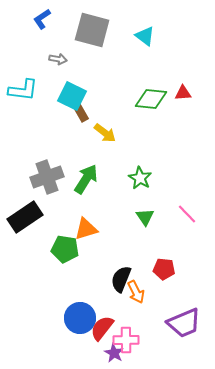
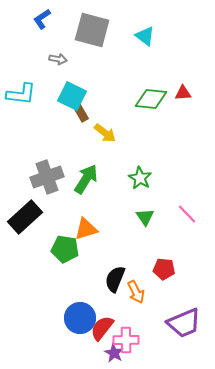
cyan L-shape: moved 2 px left, 4 px down
black rectangle: rotated 8 degrees counterclockwise
black semicircle: moved 6 px left
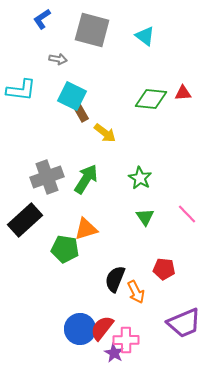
cyan L-shape: moved 4 px up
black rectangle: moved 3 px down
blue circle: moved 11 px down
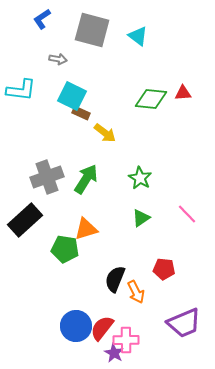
cyan triangle: moved 7 px left
brown rectangle: rotated 36 degrees counterclockwise
green triangle: moved 4 px left, 1 px down; rotated 30 degrees clockwise
blue circle: moved 4 px left, 3 px up
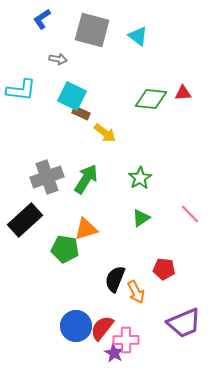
green star: rotated 10 degrees clockwise
pink line: moved 3 px right
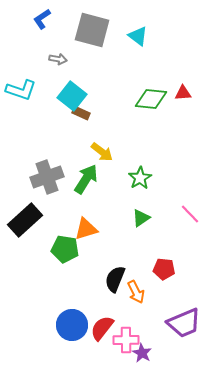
cyan L-shape: rotated 12 degrees clockwise
cyan square: rotated 12 degrees clockwise
yellow arrow: moved 3 px left, 19 px down
blue circle: moved 4 px left, 1 px up
purple star: moved 28 px right
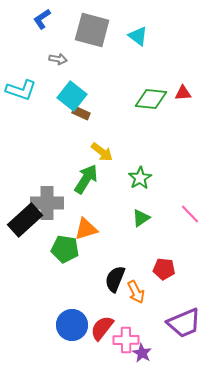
gray cross: moved 26 px down; rotated 20 degrees clockwise
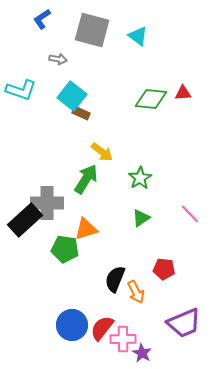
pink cross: moved 3 px left, 1 px up
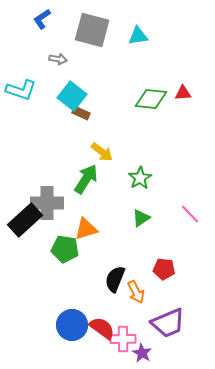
cyan triangle: rotated 45 degrees counterclockwise
purple trapezoid: moved 16 px left
red semicircle: rotated 88 degrees clockwise
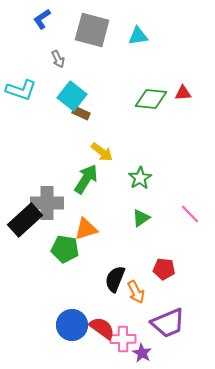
gray arrow: rotated 54 degrees clockwise
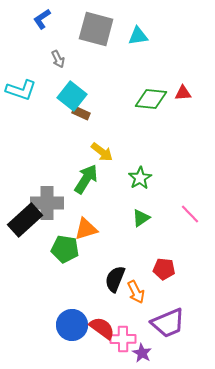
gray square: moved 4 px right, 1 px up
